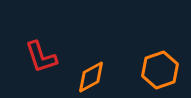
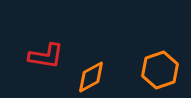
red L-shape: moved 5 px right, 1 px up; rotated 63 degrees counterclockwise
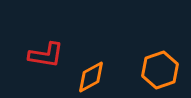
red L-shape: moved 1 px up
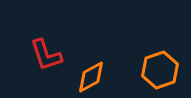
red L-shape: rotated 63 degrees clockwise
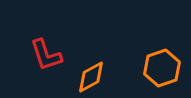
orange hexagon: moved 2 px right, 2 px up
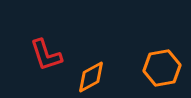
orange hexagon: rotated 9 degrees clockwise
